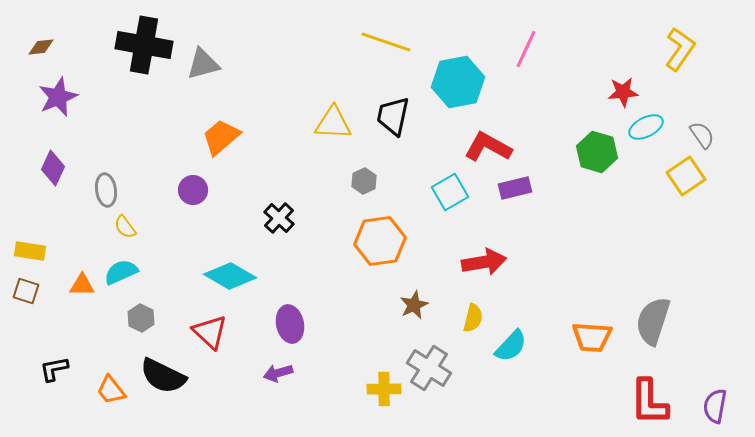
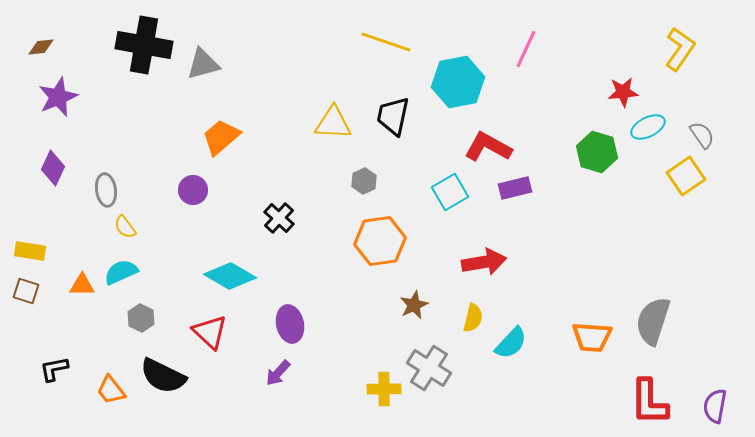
cyan ellipse at (646, 127): moved 2 px right
cyan semicircle at (511, 346): moved 3 px up
purple arrow at (278, 373): rotated 32 degrees counterclockwise
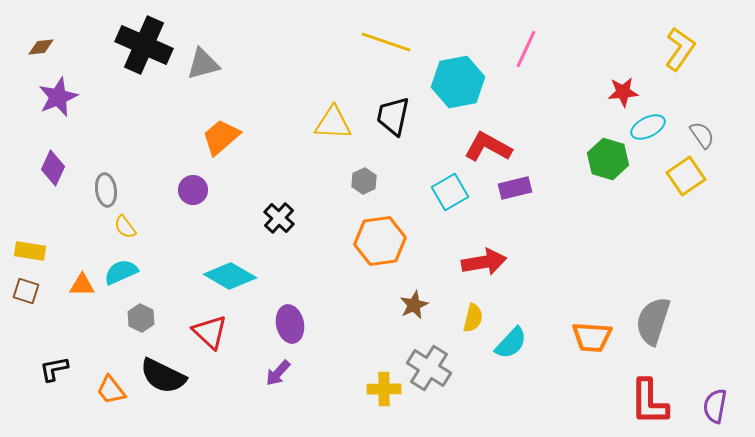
black cross at (144, 45): rotated 14 degrees clockwise
green hexagon at (597, 152): moved 11 px right, 7 px down
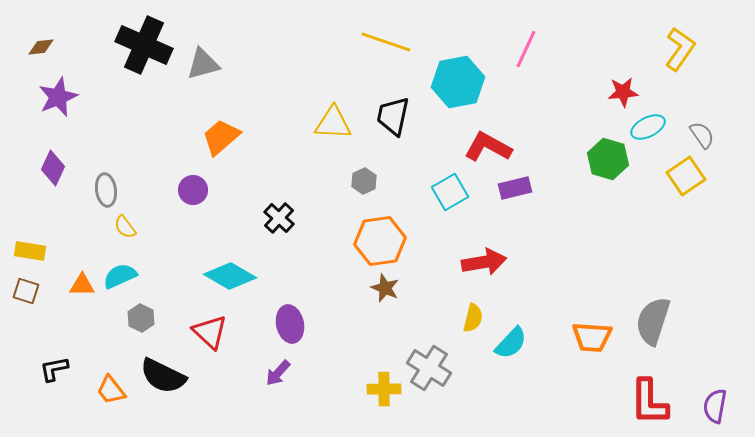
cyan semicircle at (121, 272): moved 1 px left, 4 px down
brown star at (414, 305): moved 29 px left, 17 px up; rotated 24 degrees counterclockwise
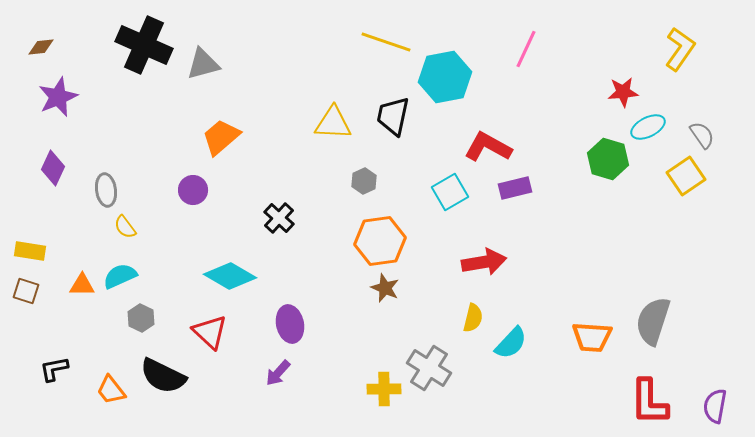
cyan hexagon at (458, 82): moved 13 px left, 5 px up
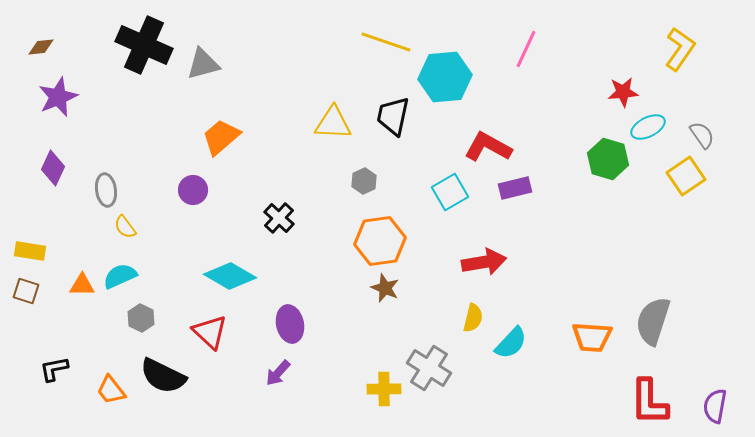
cyan hexagon at (445, 77): rotated 6 degrees clockwise
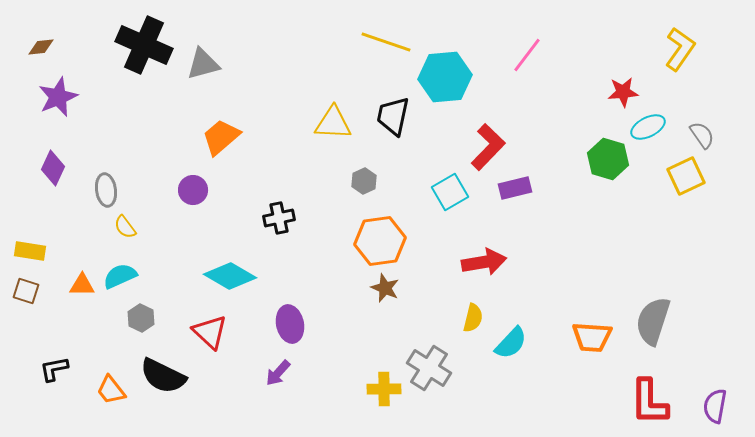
pink line at (526, 49): moved 1 px right, 6 px down; rotated 12 degrees clockwise
red L-shape at (488, 147): rotated 105 degrees clockwise
yellow square at (686, 176): rotated 9 degrees clockwise
black cross at (279, 218): rotated 36 degrees clockwise
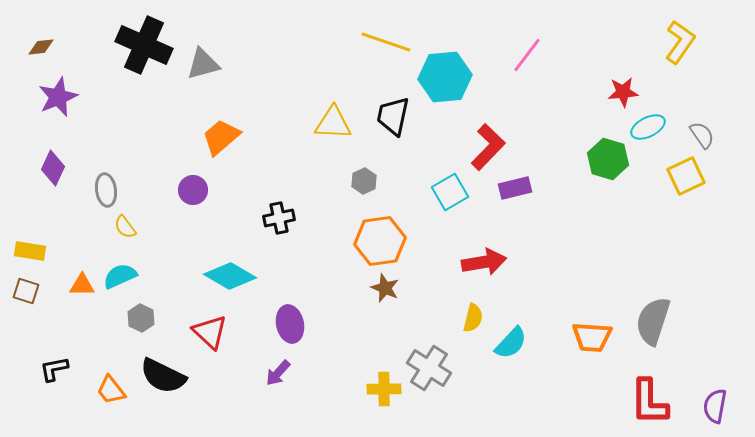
yellow L-shape at (680, 49): moved 7 px up
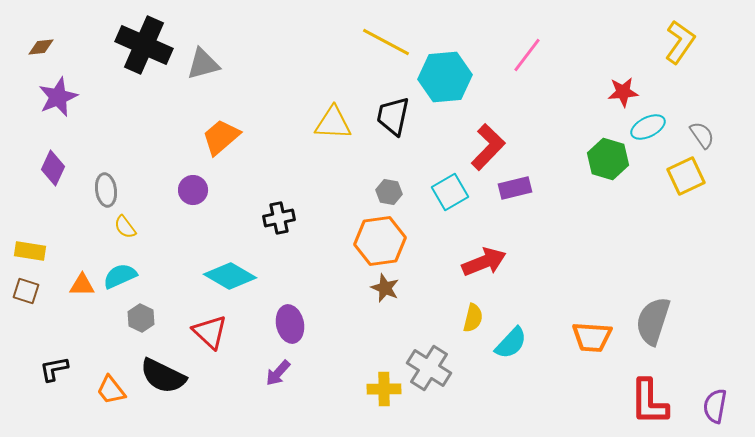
yellow line at (386, 42): rotated 9 degrees clockwise
gray hexagon at (364, 181): moved 25 px right, 11 px down; rotated 25 degrees counterclockwise
red arrow at (484, 262): rotated 12 degrees counterclockwise
